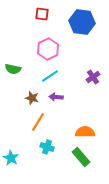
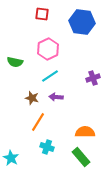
green semicircle: moved 2 px right, 7 px up
purple cross: moved 1 px down; rotated 16 degrees clockwise
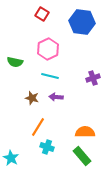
red square: rotated 24 degrees clockwise
cyan line: rotated 48 degrees clockwise
orange line: moved 5 px down
green rectangle: moved 1 px right, 1 px up
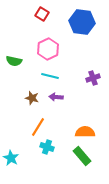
green semicircle: moved 1 px left, 1 px up
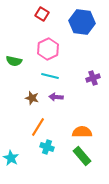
orange semicircle: moved 3 px left
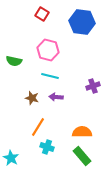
pink hexagon: moved 1 px down; rotated 20 degrees counterclockwise
purple cross: moved 8 px down
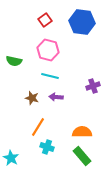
red square: moved 3 px right, 6 px down; rotated 24 degrees clockwise
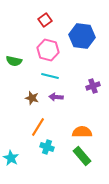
blue hexagon: moved 14 px down
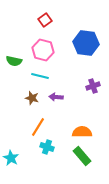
blue hexagon: moved 4 px right, 7 px down
pink hexagon: moved 5 px left
cyan line: moved 10 px left
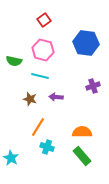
red square: moved 1 px left
brown star: moved 2 px left, 1 px down
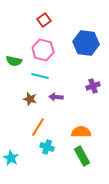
orange semicircle: moved 1 px left
green rectangle: rotated 12 degrees clockwise
